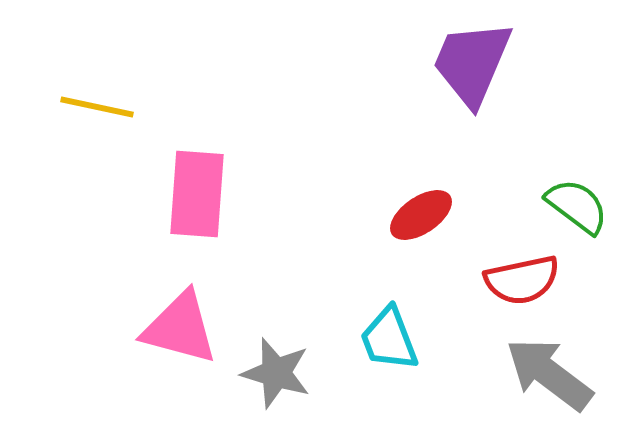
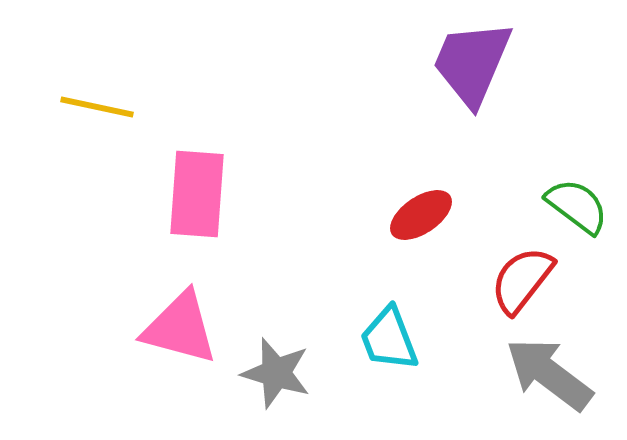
red semicircle: rotated 140 degrees clockwise
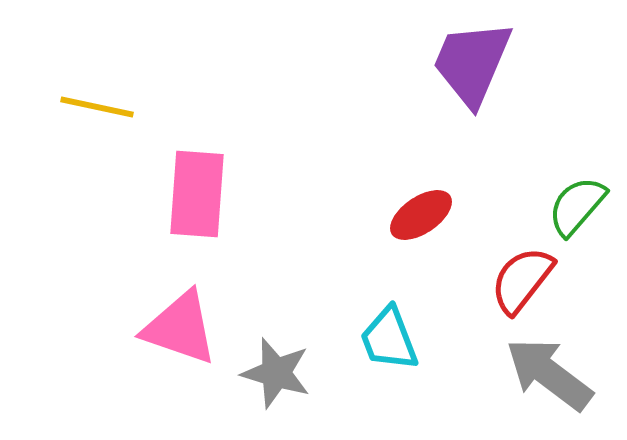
green semicircle: rotated 86 degrees counterclockwise
pink triangle: rotated 4 degrees clockwise
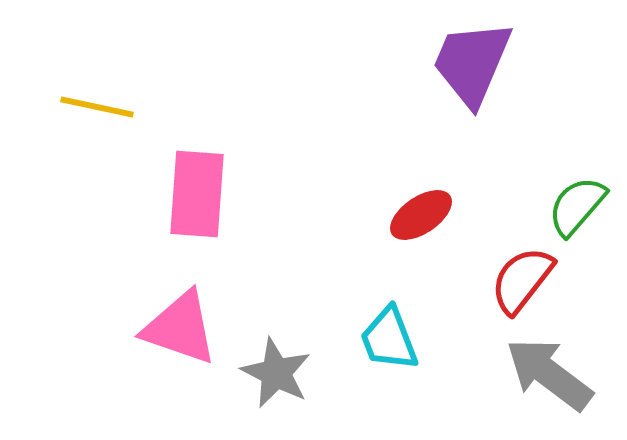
gray star: rotated 10 degrees clockwise
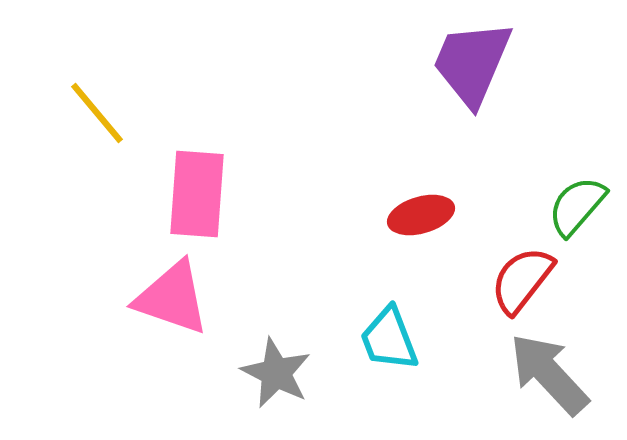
yellow line: moved 6 px down; rotated 38 degrees clockwise
red ellipse: rotated 18 degrees clockwise
pink triangle: moved 8 px left, 30 px up
gray arrow: rotated 10 degrees clockwise
